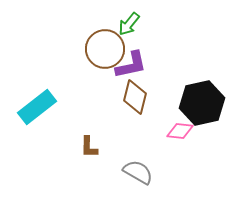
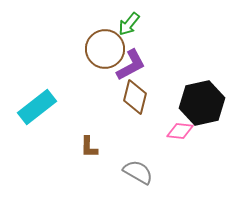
purple L-shape: rotated 16 degrees counterclockwise
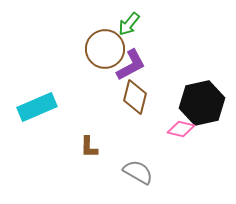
cyan rectangle: rotated 15 degrees clockwise
pink diamond: moved 1 px right, 2 px up; rotated 8 degrees clockwise
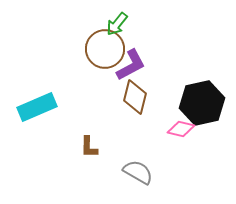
green arrow: moved 12 px left
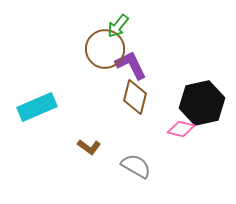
green arrow: moved 1 px right, 2 px down
purple L-shape: rotated 88 degrees counterclockwise
brown L-shape: rotated 55 degrees counterclockwise
gray semicircle: moved 2 px left, 6 px up
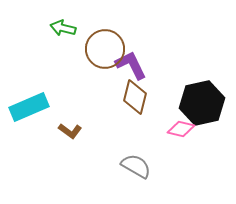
green arrow: moved 55 px left, 2 px down; rotated 65 degrees clockwise
cyan rectangle: moved 8 px left
brown L-shape: moved 19 px left, 16 px up
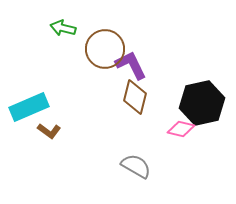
brown L-shape: moved 21 px left
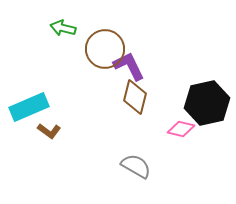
purple L-shape: moved 2 px left, 1 px down
black hexagon: moved 5 px right
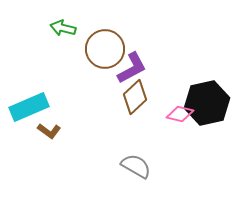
purple L-shape: moved 3 px right, 2 px down; rotated 88 degrees clockwise
brown diamond: rotated 32 degrees clockwise
pink diamond: moved 1 px left, 15 px up
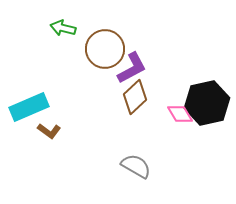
pink diamond: rotated 44 degrees clockwise
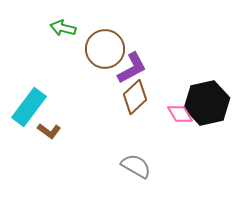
cyan rectangle: rotated 30 degrees counterclockwise
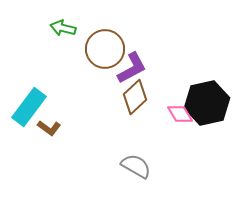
brown L-shape: moved 3 px up
